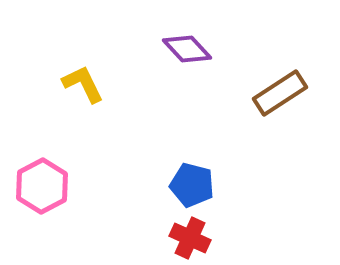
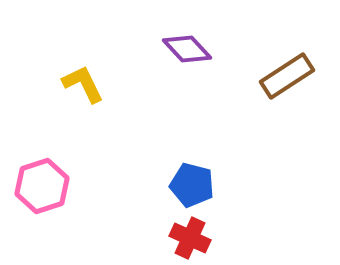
brown rectangle: moved 7 px right, 17 px up
pink hexagon: rotated 10 degrees clockwise
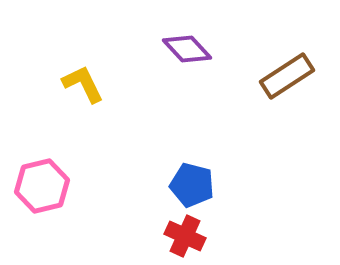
pink hexagon: rotated 4 degrees clockwise
red cross: moved 5 px left, 2 px up
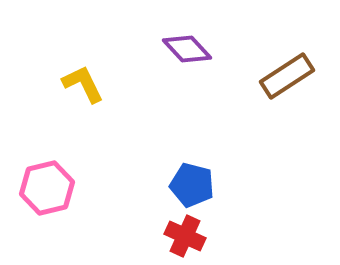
pink hexagon: moved 5 px right, 2 px down
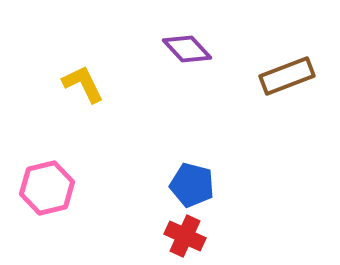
brown rectangle: rotated 12 degrees clockwise
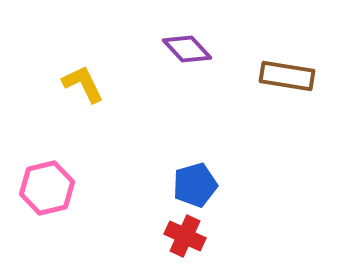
brown rectangle: rotated 30 degrees clockwise
blue pentagon: moved 3 px right; rotated 30 degrees counterclockwise
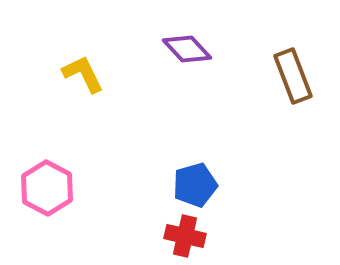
brown rectangle: moved 6 px right; rotated 60 degrees clockwise
yellow L-shape: moved 10 px up
pink hexagon: rotated 18 degrees counterclockwise
red cross: rotated 12 degrees counterclockwise
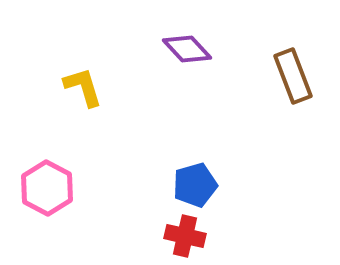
yellow L-shape: moved 13 px down; rotated 9 degrees clockwise
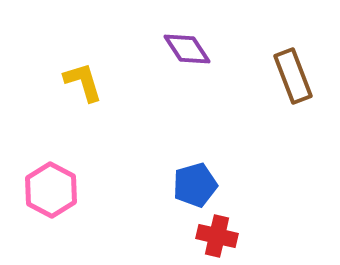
purple diamond: rotated 9 degrees clockwise
yellow L-shape: moved 5 px up
pink hexagon: moved 4 px right, 2 px down
red cross: moved 32 px right
